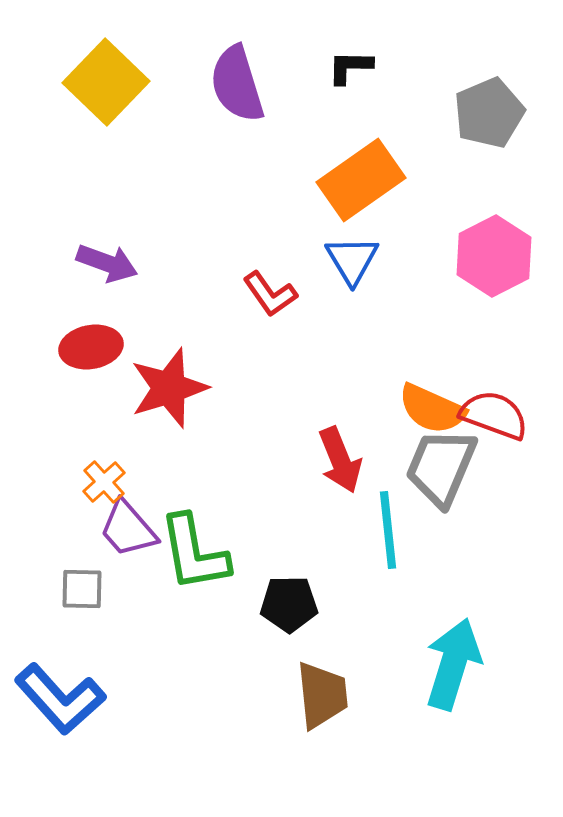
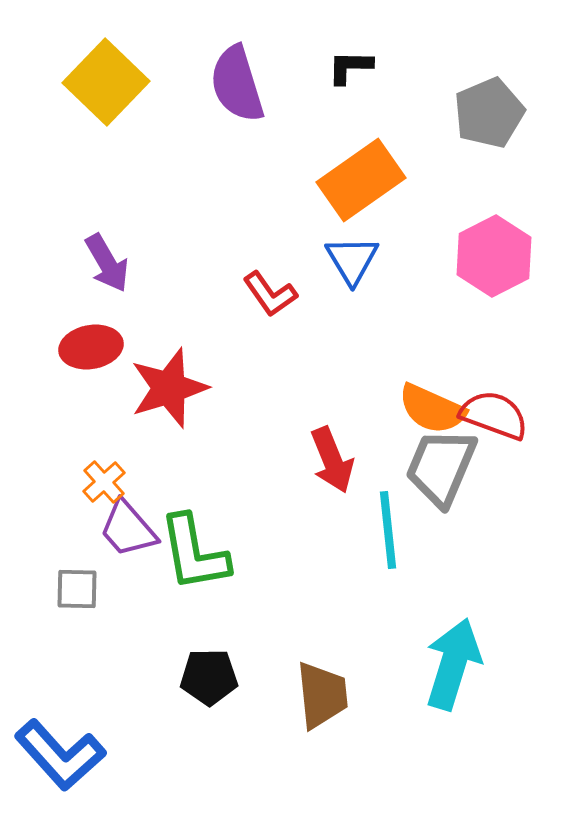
purple arrow: rotated 40 degrees clockwise
red arrow: moved 8 px left
gray square: moved 5 px left
black pentagon: moved 80 px left, 73 px down
blue L-shape: moved 56 px down
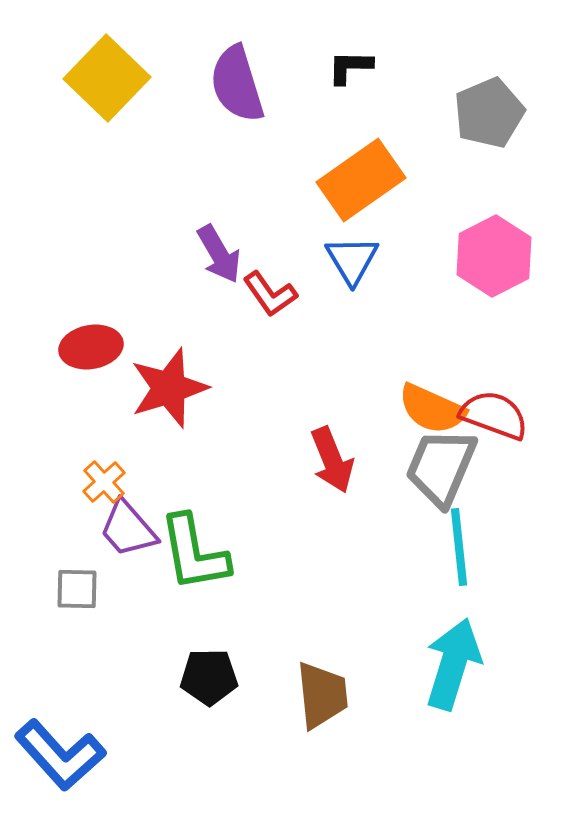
yellow square: moved 1 px right, 4 px up
purple arrow: moved 112 px right, 9 px up
cyan line: moved 71 px right, 17 px down
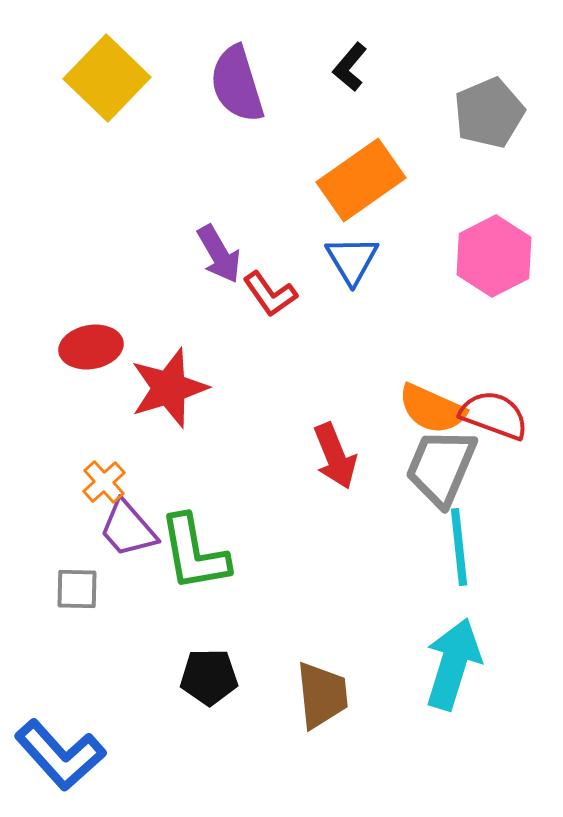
black L-shape: rotated 51 degrees counterclockwise
red arrow: moved 3 px right, 4 px up
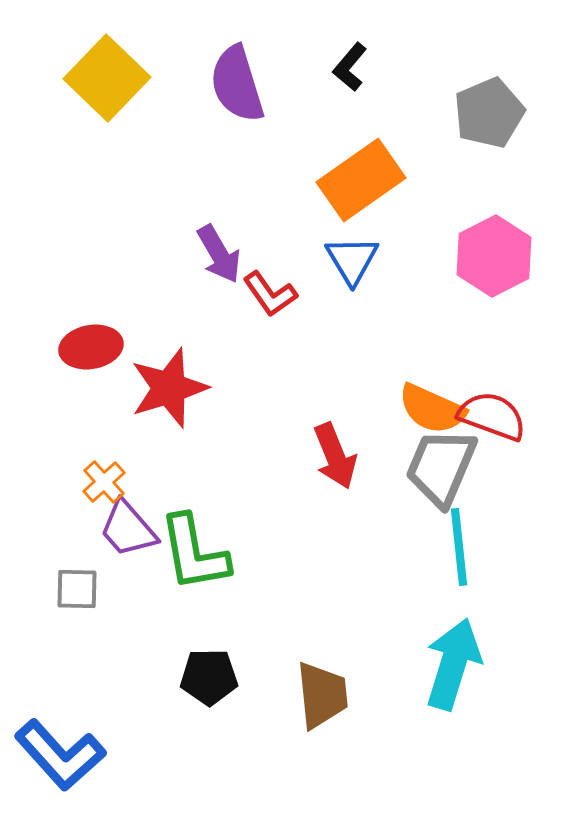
red semicircle: moved 2 px left, 1 px down
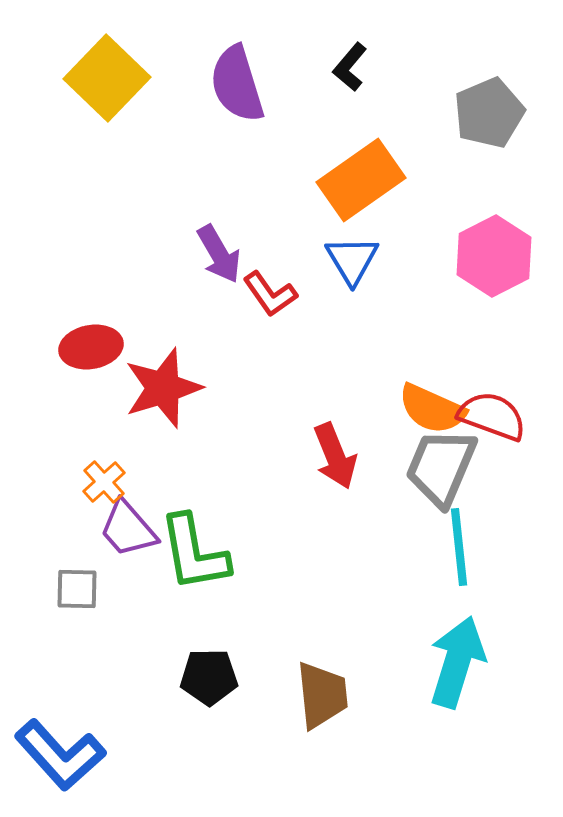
red star: moved 6 px left
cyan arrow: moved 4 px right, 2 px up
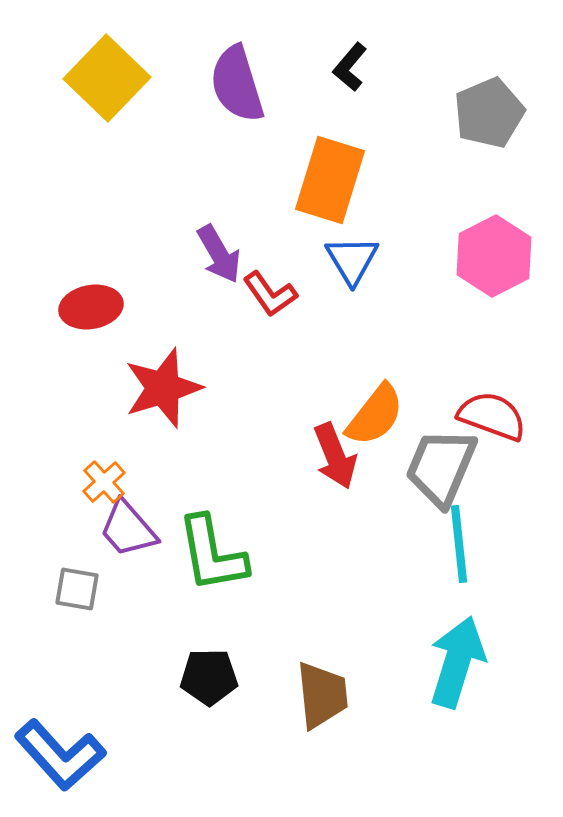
orange rectangle: moved 31 px left; rotated 38 degrees counterclockwise
red ellipse: moved 40 px up
orange semicircle: moved 57 px left, 6 px down; rotated 76 degrees counterclockwise
cyan line: moved 3 px up
green L-shape: moved 18 px right, 1 px down
gray square: rotated 9 degrees clockwise
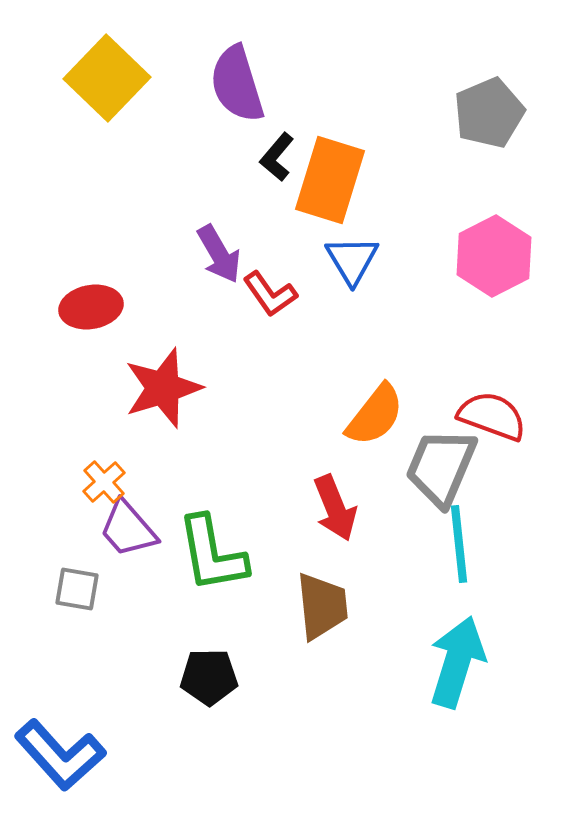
black L-shape: moved 73 px left, 90 px down
red arrow: moved 52 px down
brown trapezoid: moved 89 px up
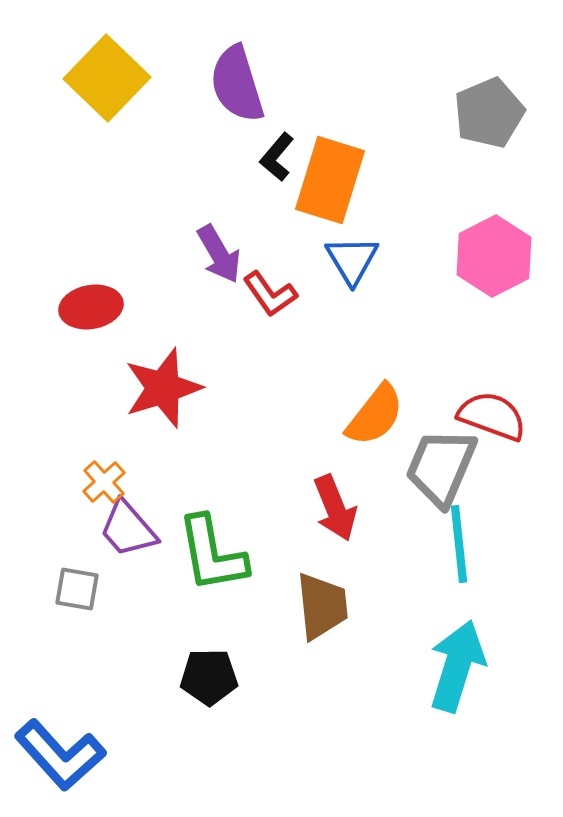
cyan arrow: moved 4 px down
